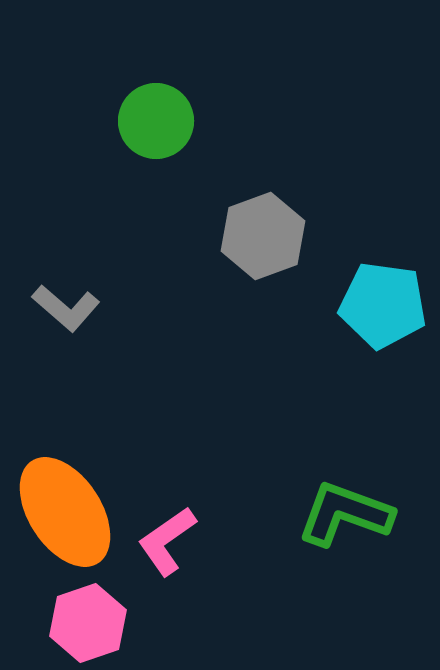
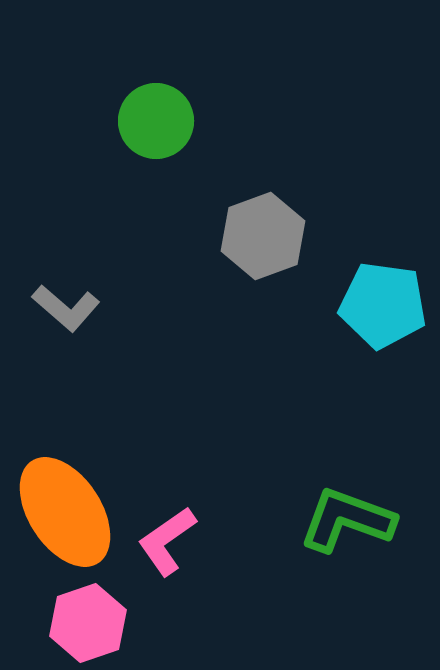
green L-shape: moved 2 px right, 6 px down
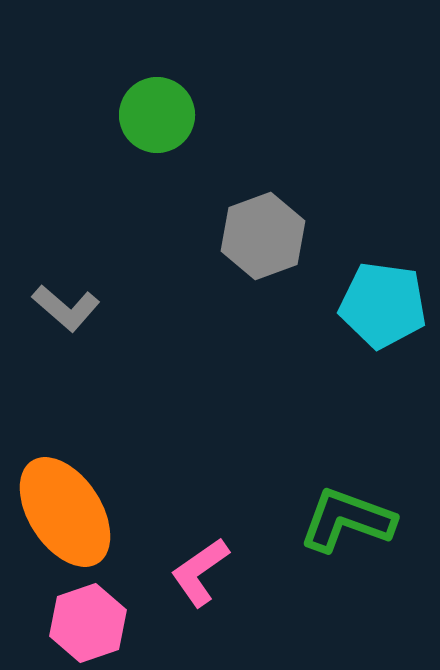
green circle: moved 1 px right, 6 px up
pink L-shape: moved 33 px right, 31 px down
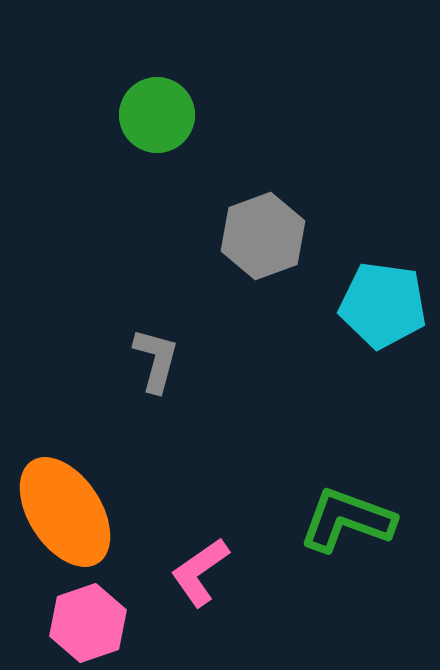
gray L-shape: moved 90 px right, 52 px down; rotated 116 degrees counterclockwise
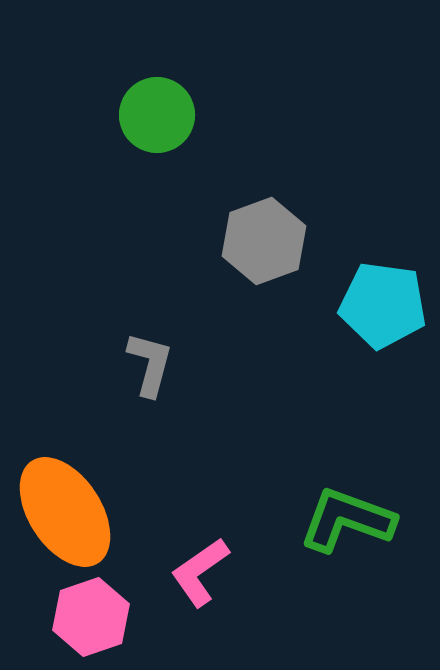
gray hexagon: moved 1 px right, 5 px down
gray L-shape: moved 6 px left, 4 px down
pink hexagon: moved 3 px right, 6 px up
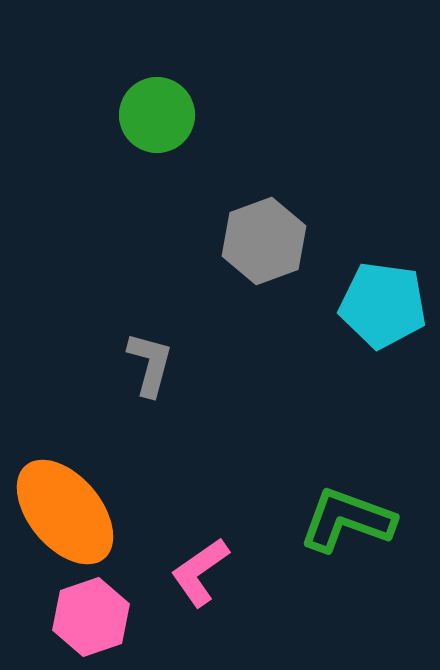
orange ellipse: rotated 7 degrees counterclockwise
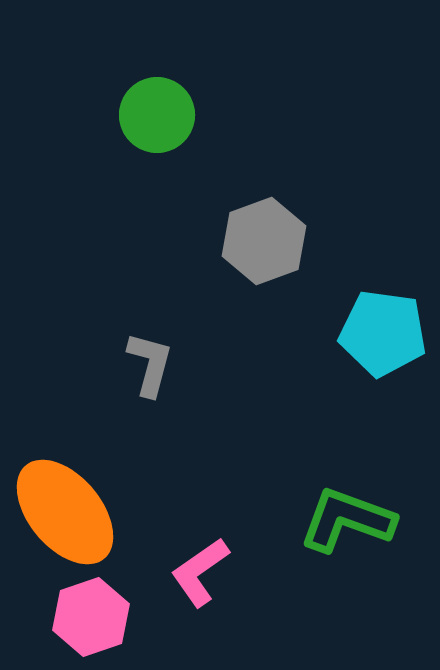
cyan pentagon: moved 28 px down
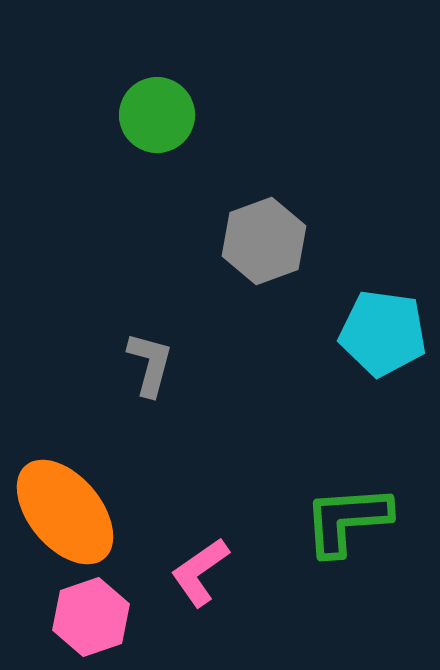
green L-shape: rotated 24 degrees counterclockwise
